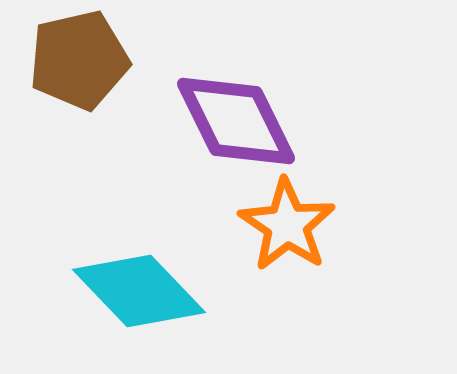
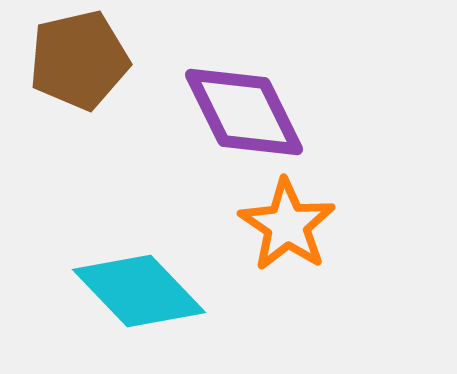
purple diamond: moved 8 px right, 9 px up
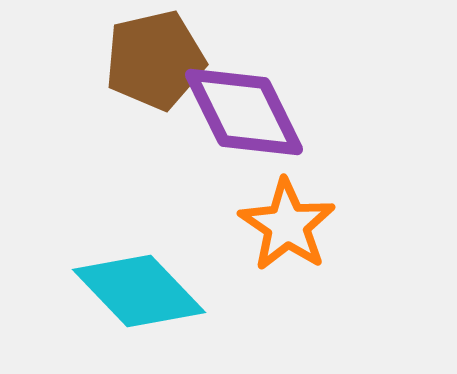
brown pentagon: moved 76 px right
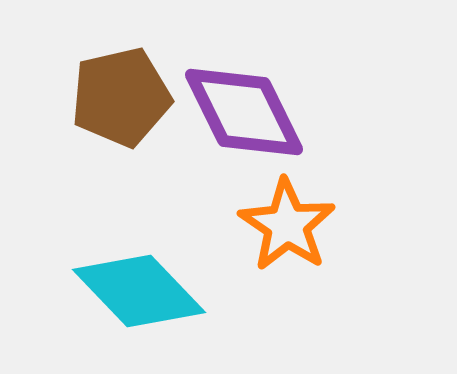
brown pentagon: moved 34 px left, 37 px down
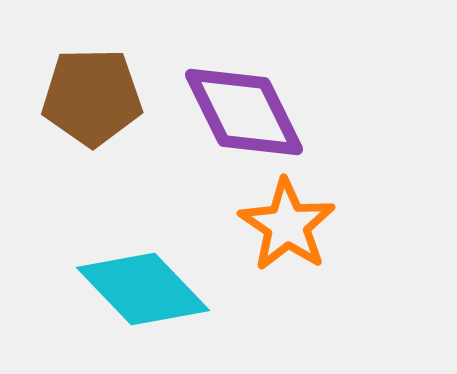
brown pentagon: moved 29 px left; rotated 12 degrees clockwise
cyan diamond: moved 4 px right, 2 px up
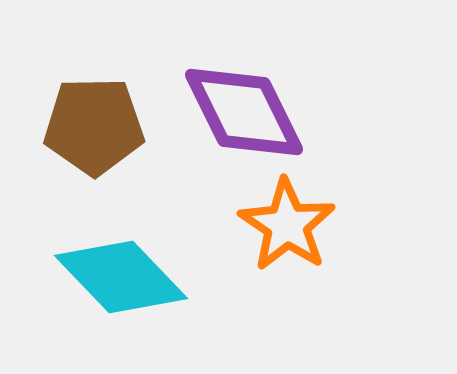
brown pentagon: moved 2 px right, 29 px down
cyan diamond: moved 22 px left, 12 px up
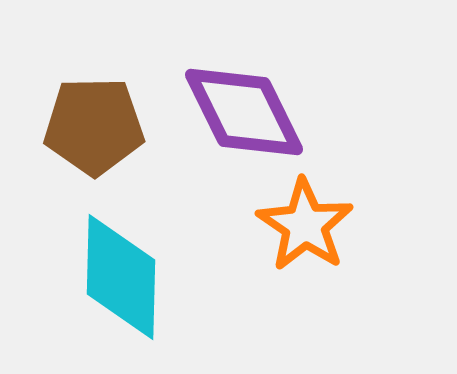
orange star: moved 18 px right
cyan diamond: rotated 45 degrees clockwise
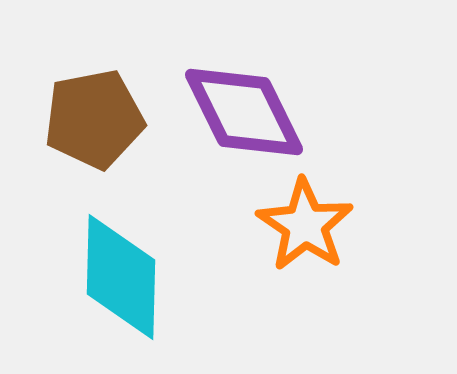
brown pentagon: moved 7 px up; rotated 10 degrees counterclockwise
